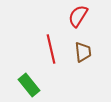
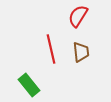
brown trapezoid: moved 2 px left
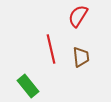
brown trapezoid: moved 5 px down
green rectangle: moved 1 px left, 1 px down
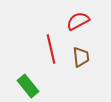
red semicircle: moved 5 px down; rotated 30 degrees clockwise
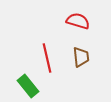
red semicircle: rotated 45 degrees clockwise
red line: moved 4 px left, 9 px down
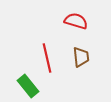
red semicircle: moved 2 px left
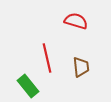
brown trapezoid: moved 10 px down
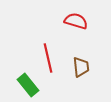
red line: moved 1 px right
green rectangle: moved 1 px up
